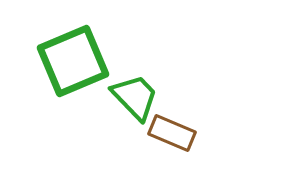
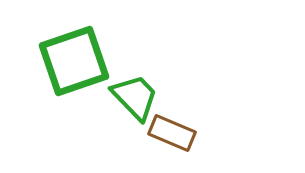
green square: moved 1 px right; rotated 4 degrees clockwise
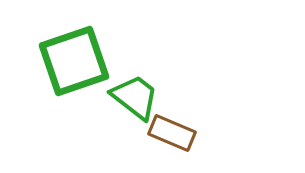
green trapezoid: rotated 8 degrees counterclockwise
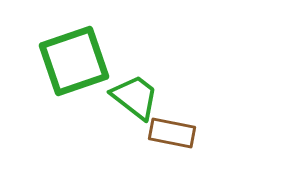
brown rectangle: rotated 12 degrees counterclockwise
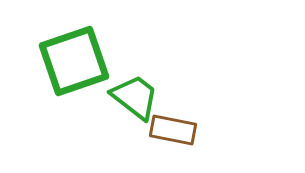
brown rectangle: moved 1 px right, 3 px up
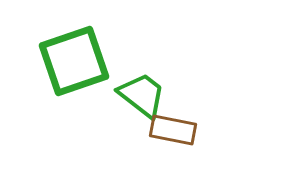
green trapezoid: moved 7 px right, 2 px up
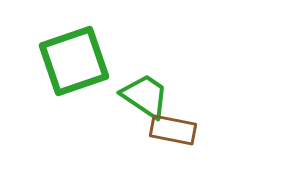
green trapezoid: moved 3 px right, 1 px down; rotated 4 degrees counterclockwise
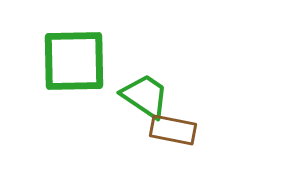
green square: rotated 18 degrees clockwise
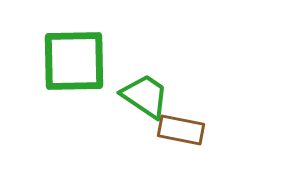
brown rectangle: moved 8 px right
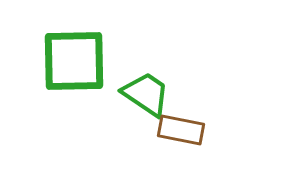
green trapezoid: moved 1 px right, 2 px up
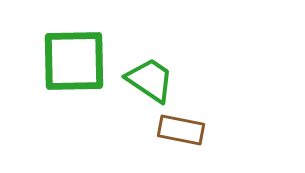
green trapezoid: moved 4 px right, 14 px up
